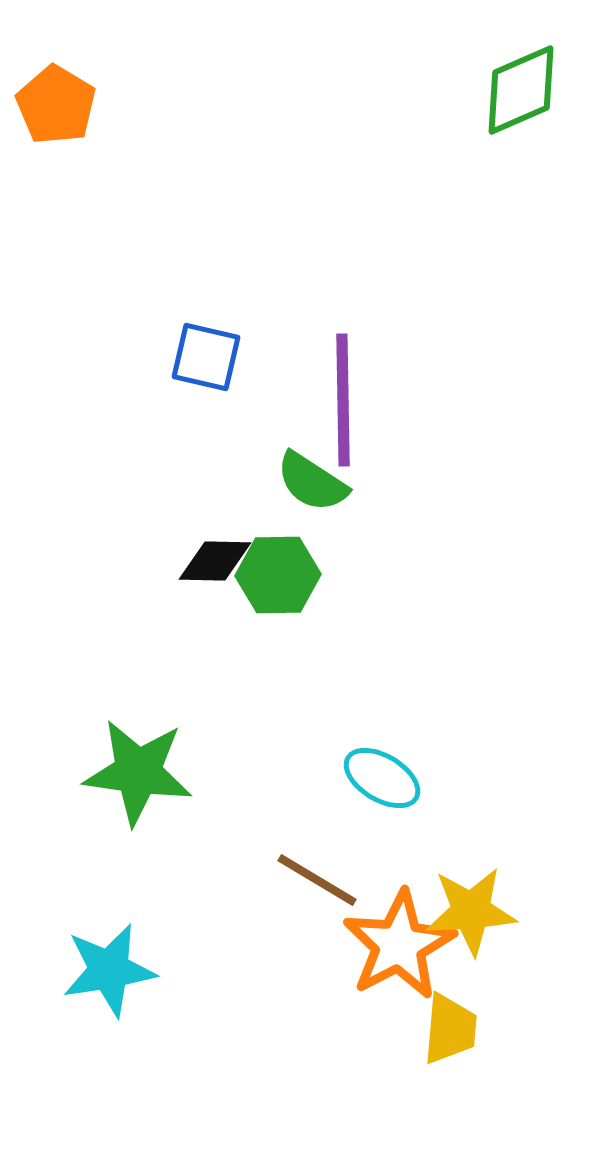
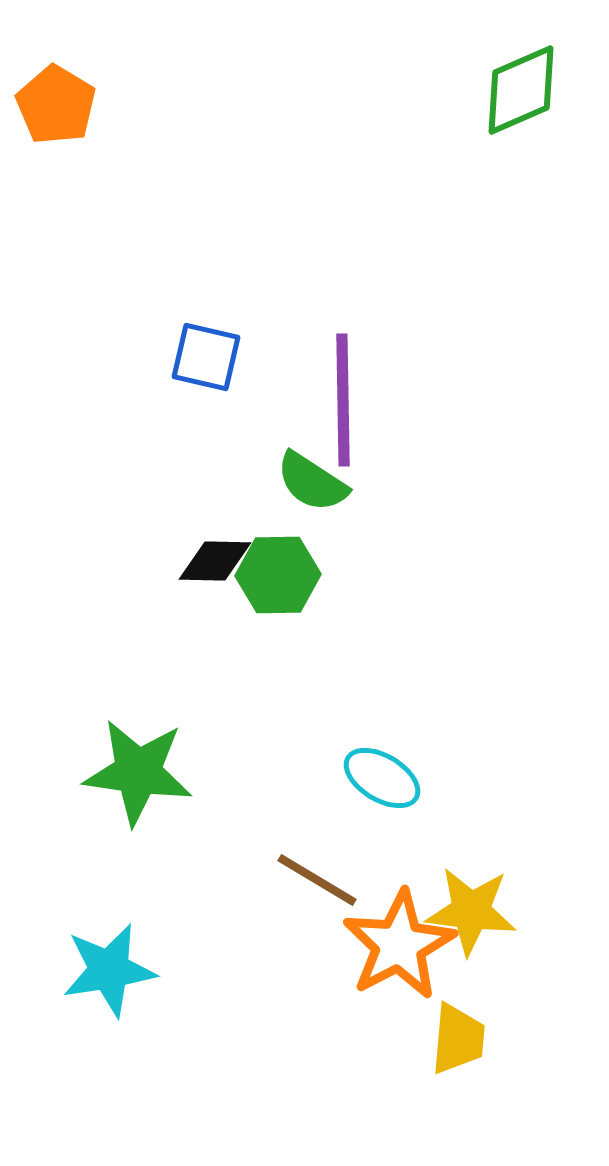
yellow star: rotated 10 degrees clockwise
yellow trapezoid: moved 8 px right, 10 px down
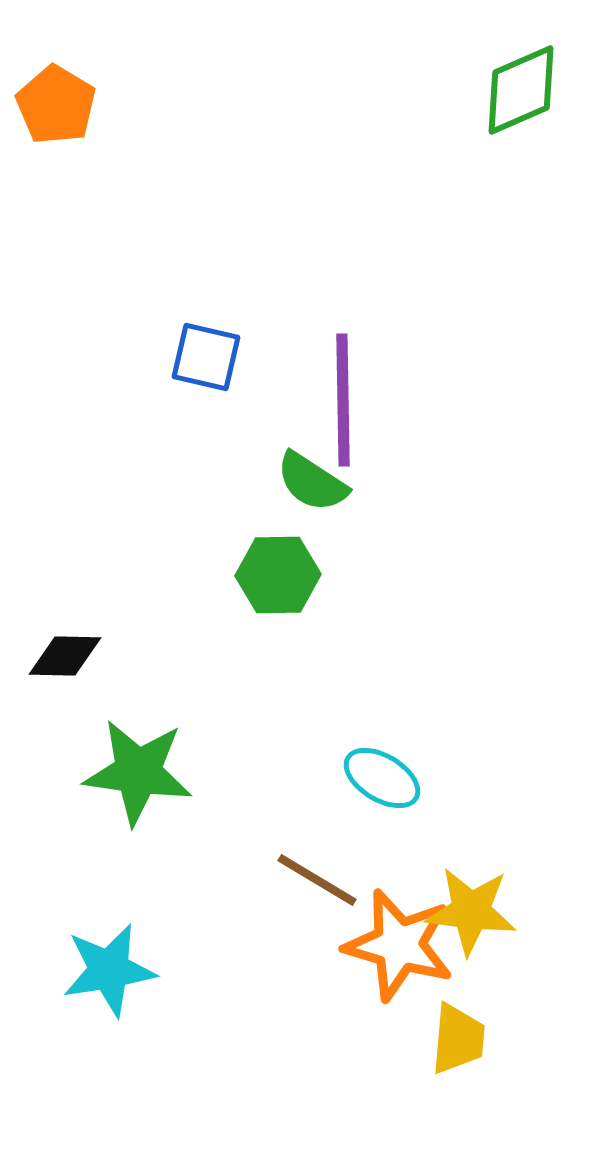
black diamond: moved 150 px left, 95 px down
orange star: rotated 28 degrees counterclockwise
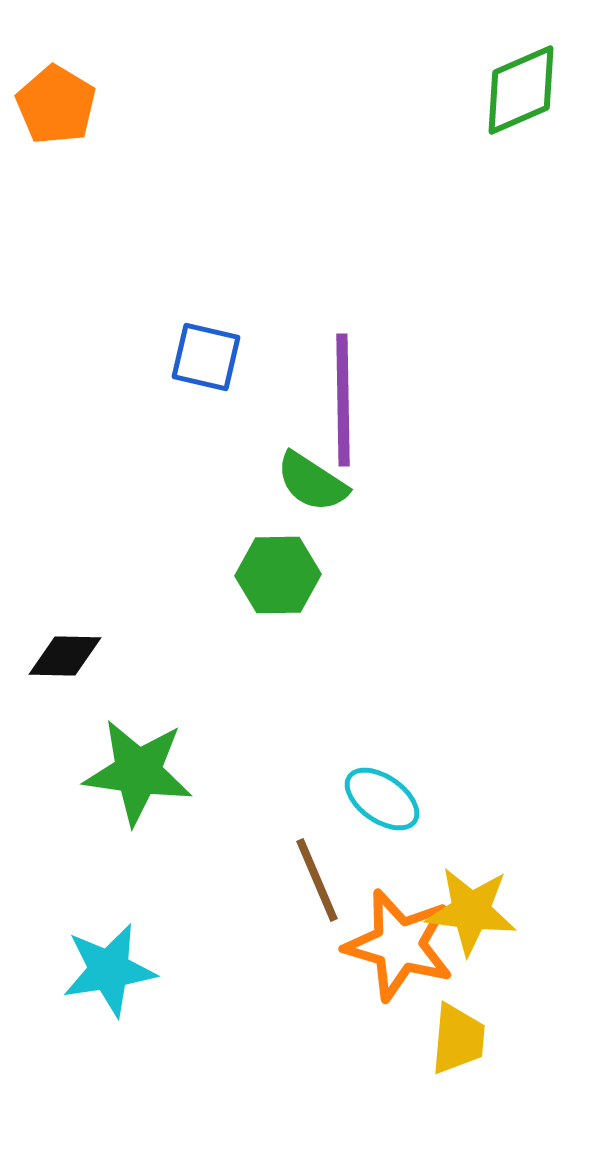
cyan ellipse: moved 21 px down; rotated 4 degrees clockwise
brown line: rotated 36 degrees clockwise
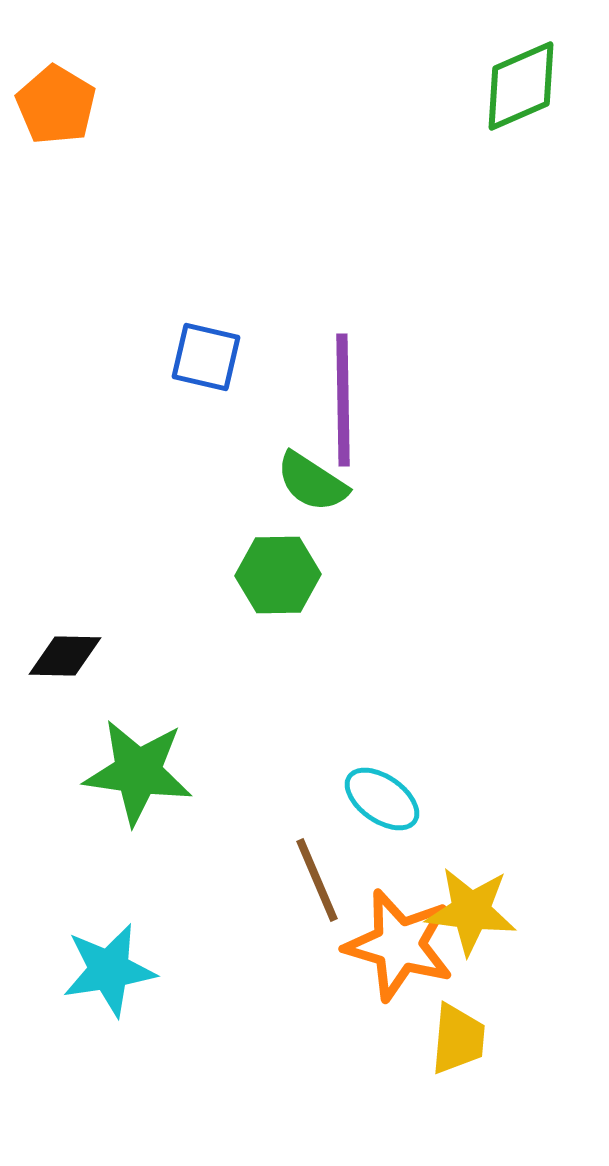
green diamond: moved 4 px up
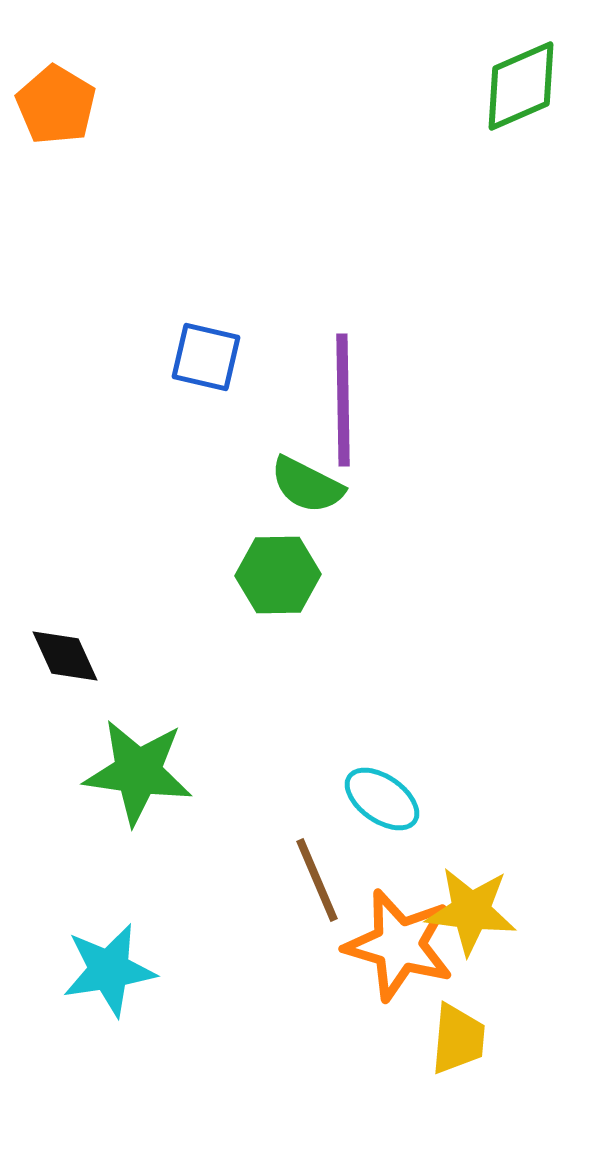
green semicircle: moved 5 px left, 3 px down; rotated 6 degrees counterclockwise
black diamond: rotated 64 degrees clockwise
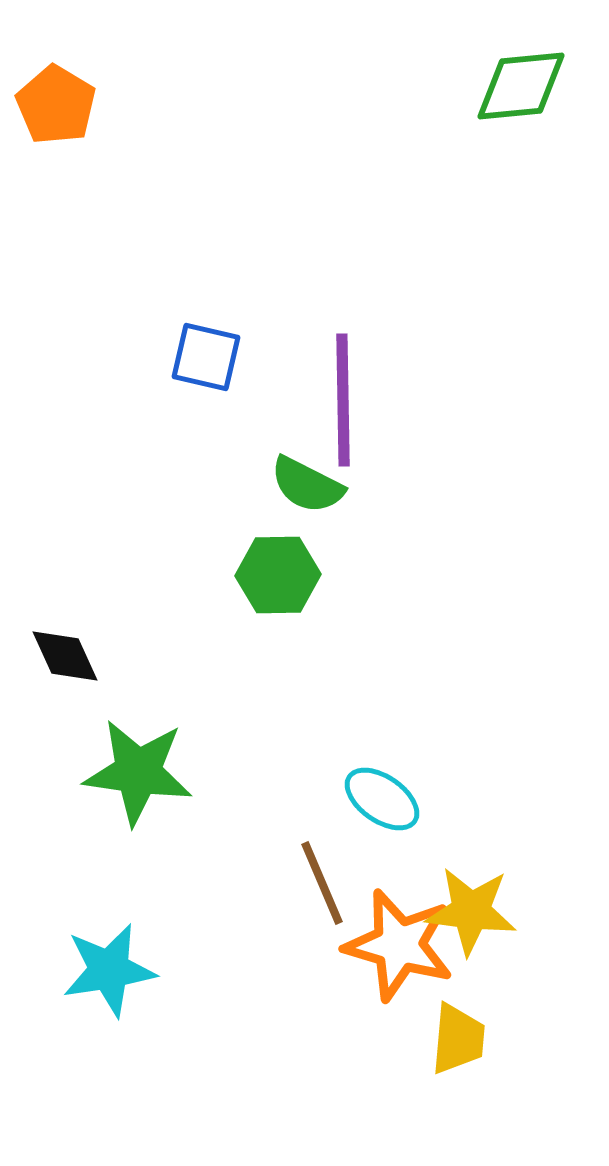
green diamond: rotated 18 degrees clockwise
brown line: moved 5 px right, 3 px down
